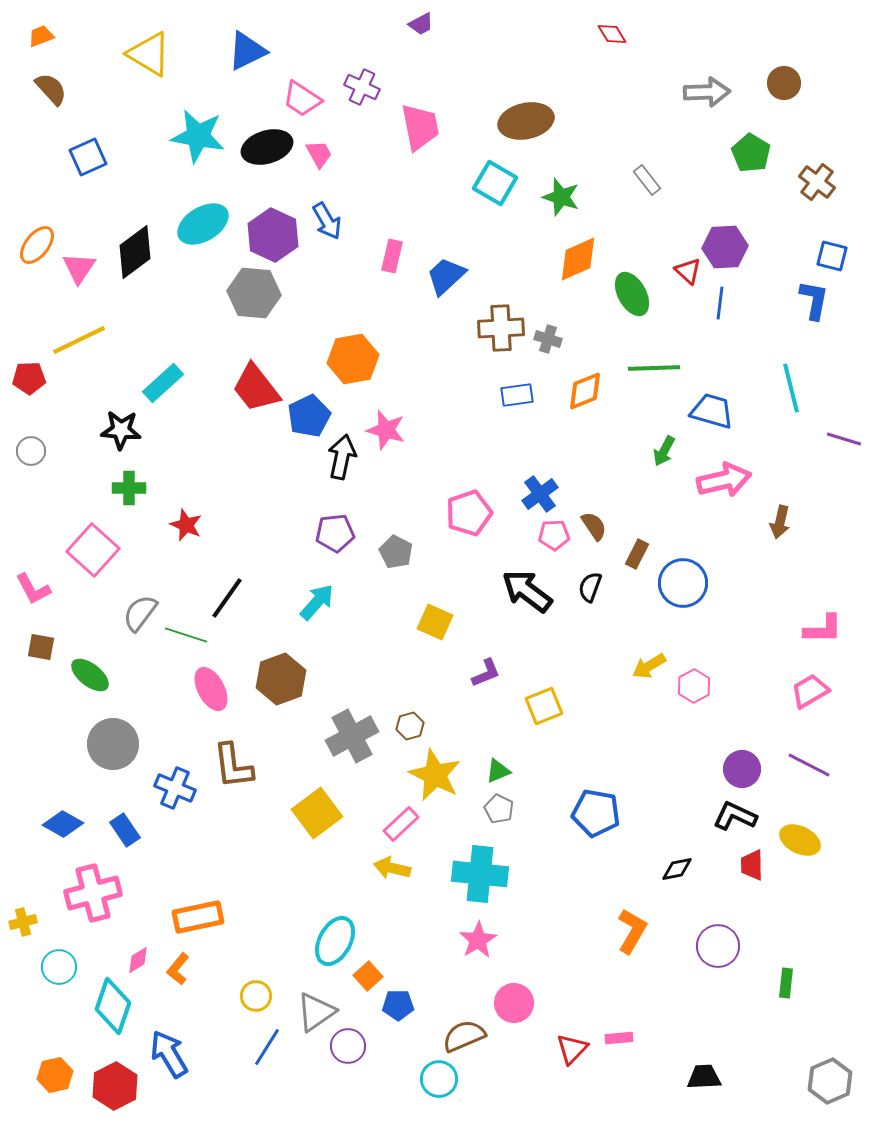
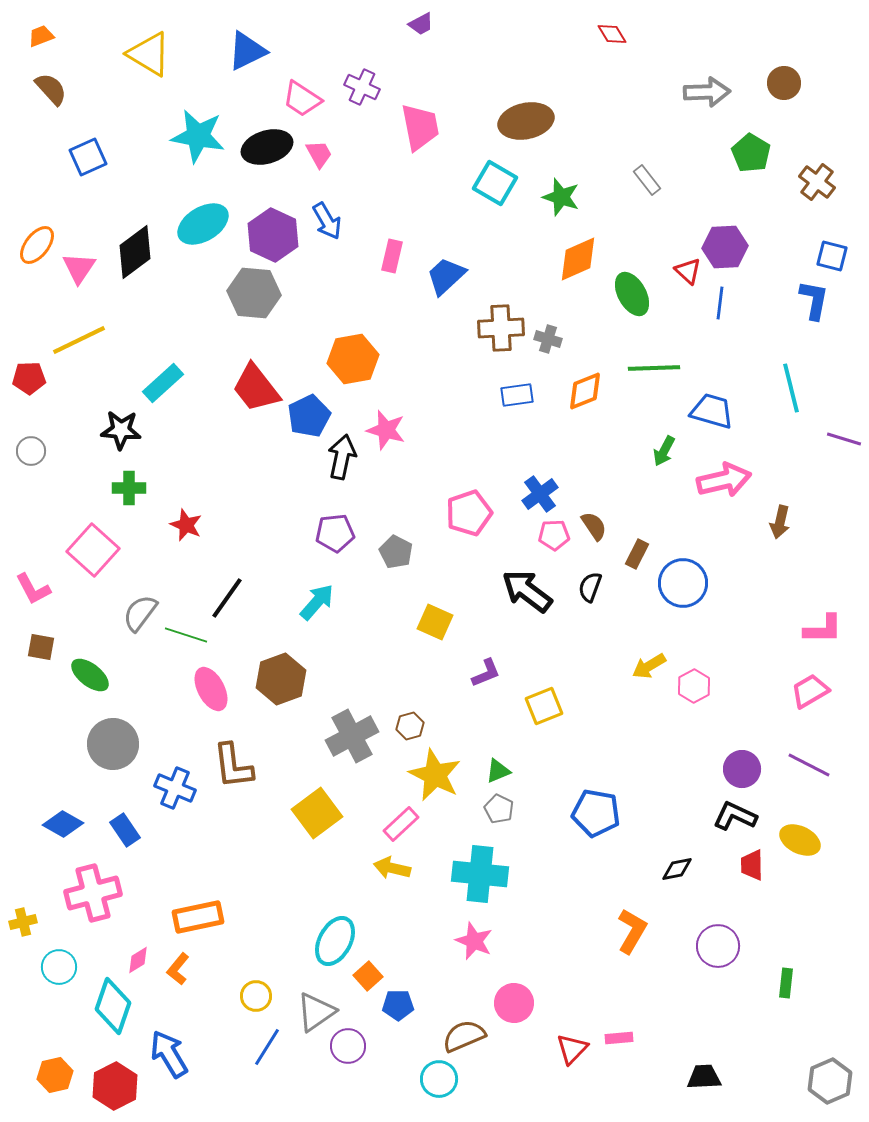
pink star at (478, 940): moved 4 px left, 1 px down; rotated 18 degrees counterclockwise
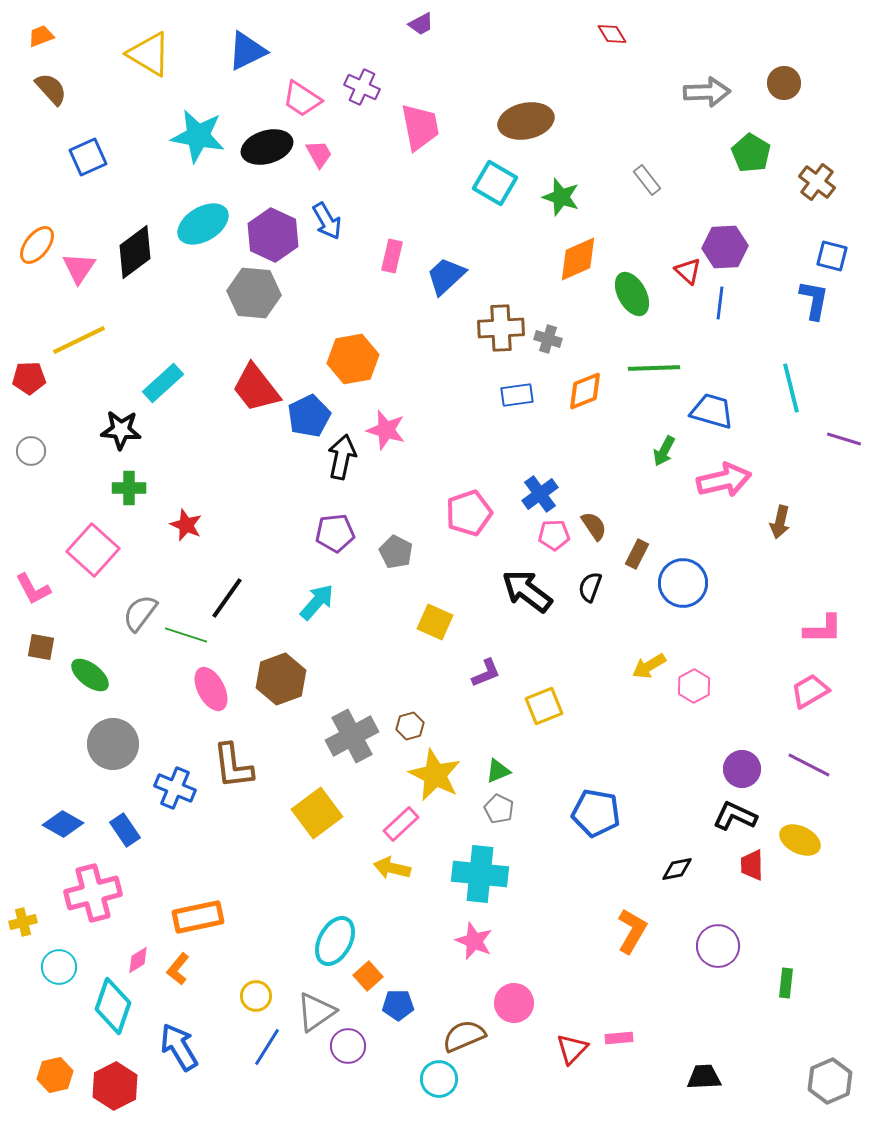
blue arrow at (169, 1054): moved 10 px right, 7 px up
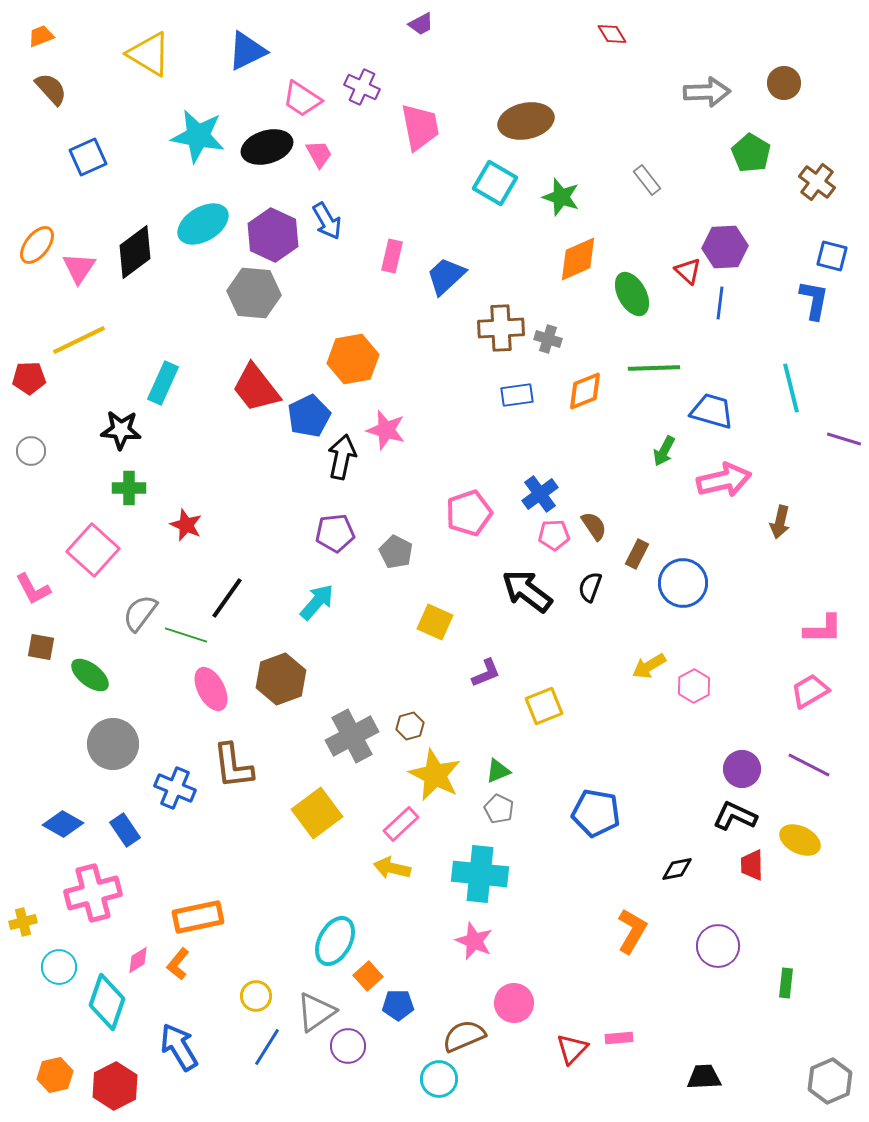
cyan rectangle at (163, 383): rotated 24 degrees counterclockwise
orange L-shape at (178, 969): moved 5 px up
cyan diamond at (113, 1006): moved 6 px left, 4 px up
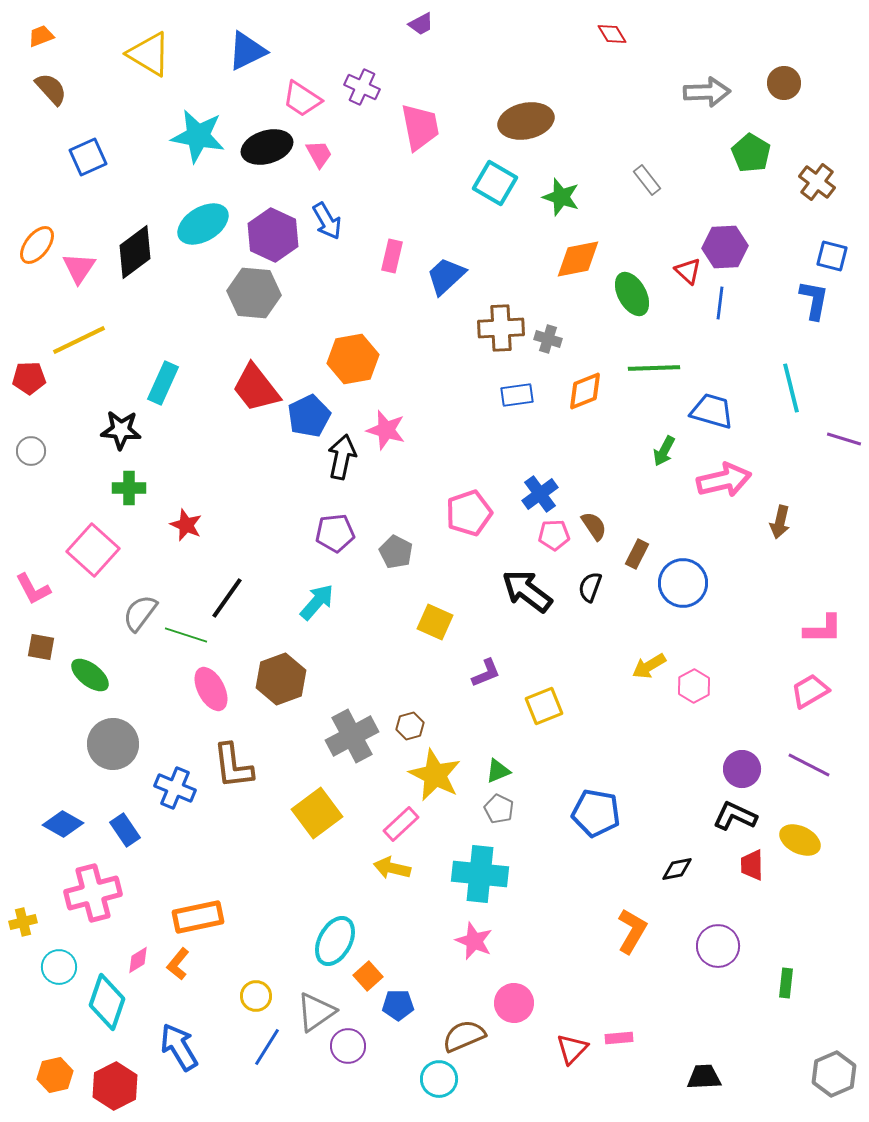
orange diamond at (578, 259): rotated 12 degrees clockwise
gray hexagon at (830, 1081): moved 4 px right, 7 px up
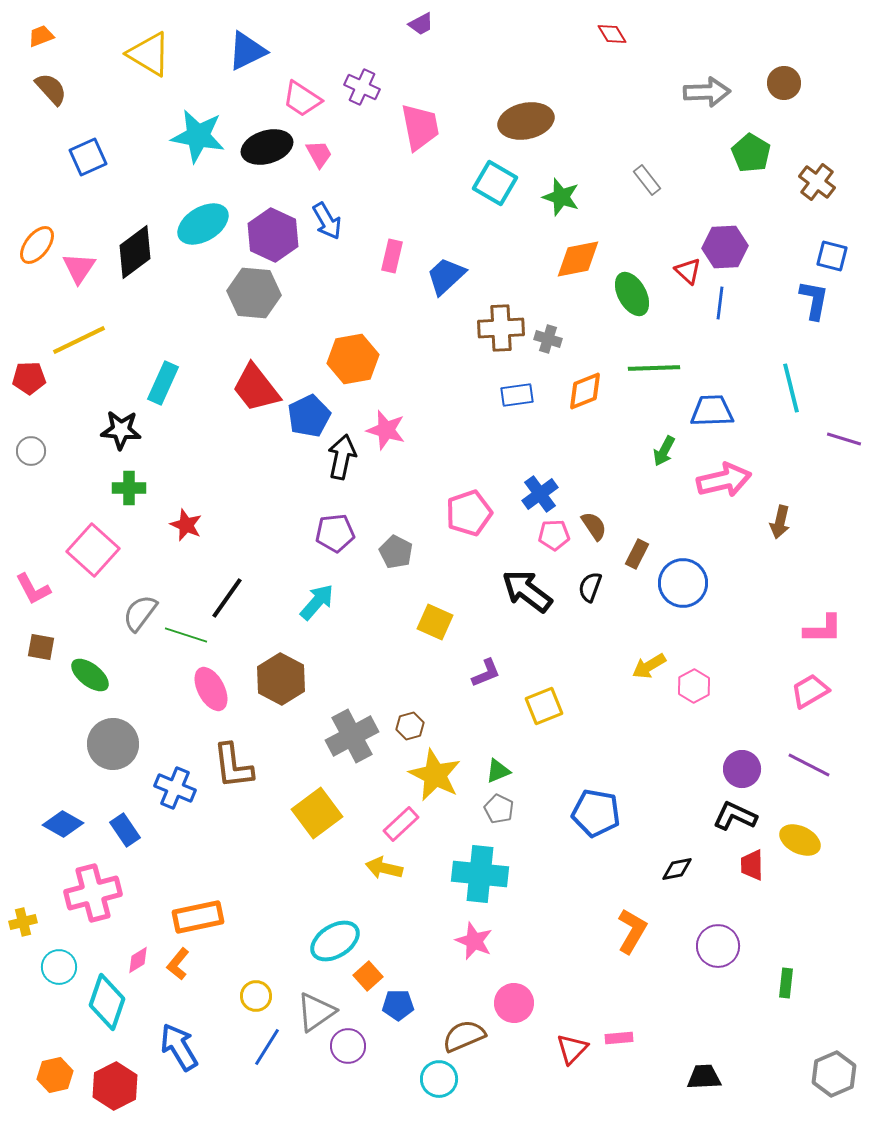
blue trapezoid at (712, 411): rotated 18 degrees counterclockwise
brown hexagon at (281, 679): rotated 12 degrees counterclockwise
yellow arrow at (392, 868): moved 8 px left
cyan ellipse at (335, 941): rotated 30 degrees clockwise
